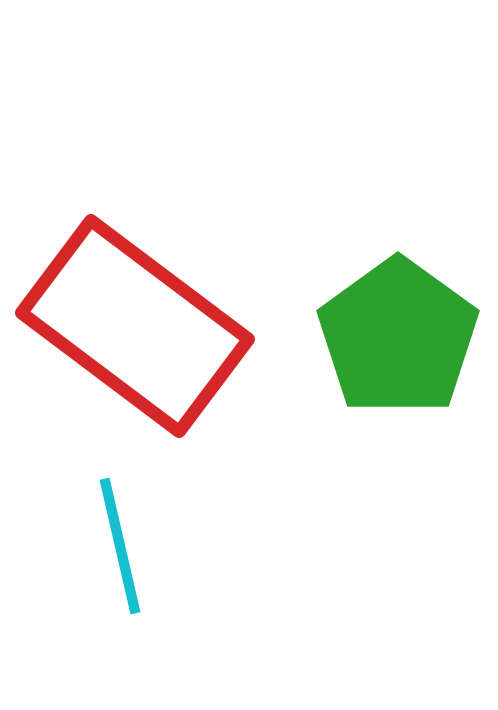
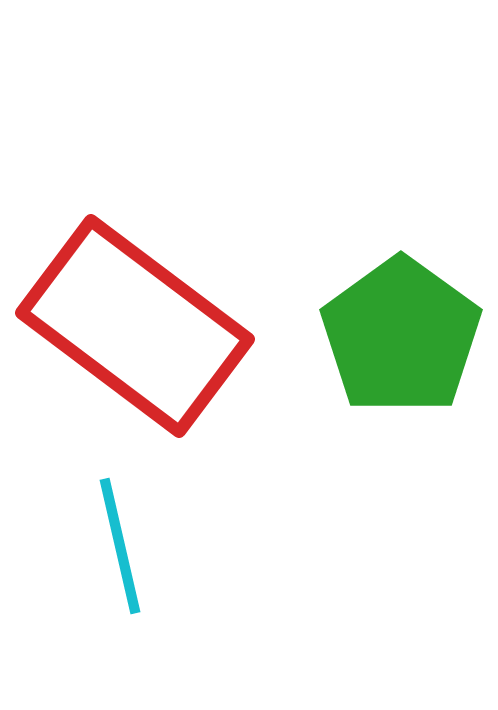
green pentagon: moved 3 px right, 1 px up
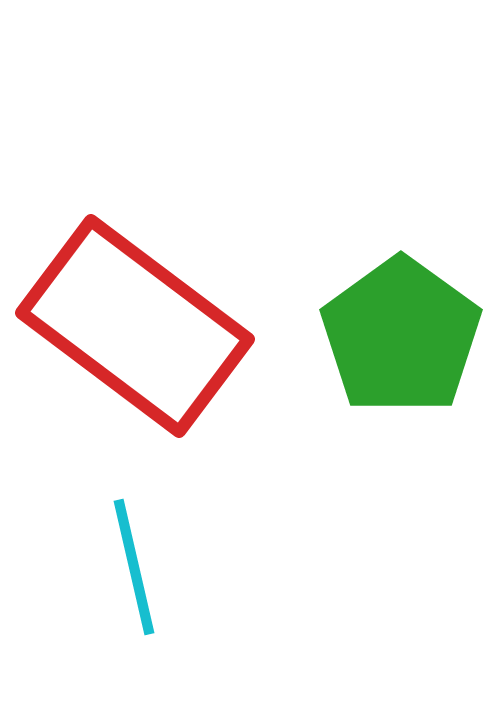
cyan line: moved 14 px right, 21 px down
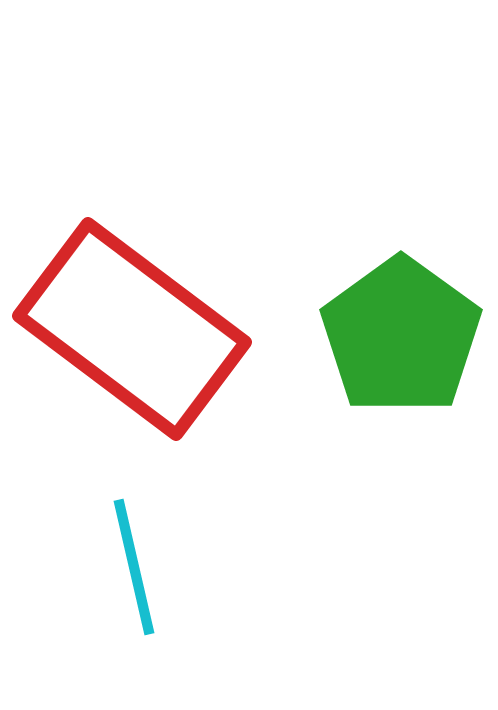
red rectangle: moved 3 px left, 3 px down
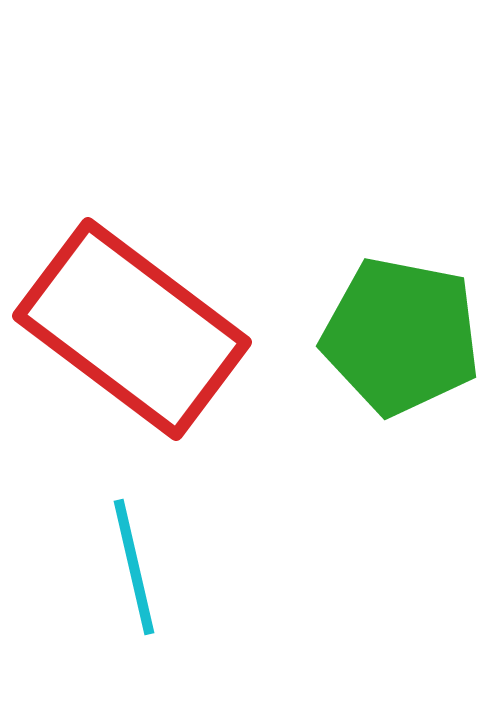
green pentagon: rotated 25 degrees counterclockwise
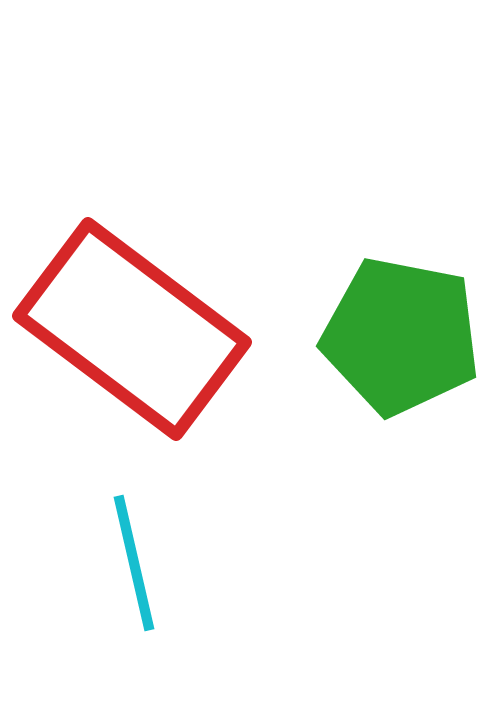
cyan line: moved 4 px up
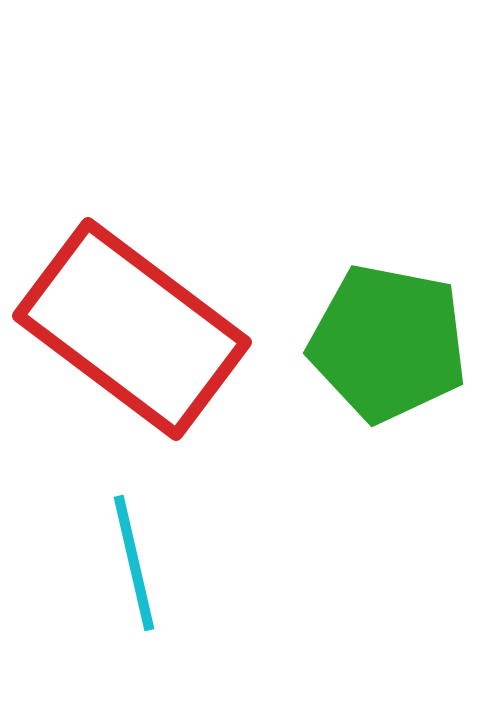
green pentagon: moved 13 px left, 7 px down
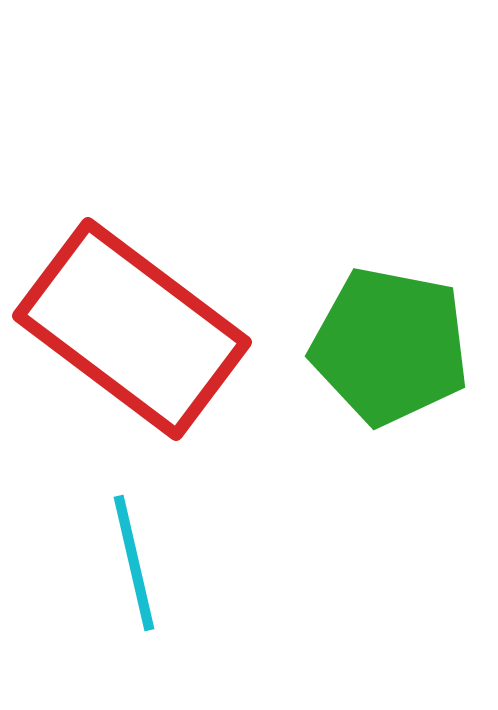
green pentagon: moved 2 px right, 3 px down
